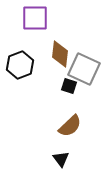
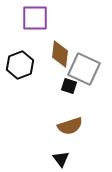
brown semicircle: rotated 25 degrees clockwise
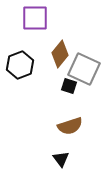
brown diamond: rotated 32 degrees clockwise
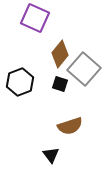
purple square: rotated 24 degrees clockwise
black hexagon: moved 17 px down
gray square: rotated 16 degrees clockwise
black square: moved 9 px left, 2 px up
black triangle: moved 10 px left, 4 px up
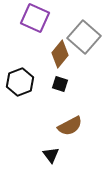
gray square: moved 32 px up
brown semicircle: rotated 10 degrees counterclockwise
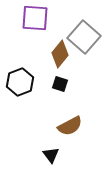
purple square: rotated 20 degrees counterclockwise
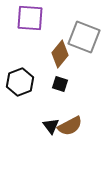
purple square: moved 5 px left
gray square: rotated 20 degrees counterclockwise
black triangle: moved 29 px up
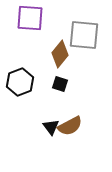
gray square: moved 2 px up; rotated 16 degrees counterclockwise
black triangle: moved 1 px down
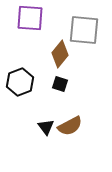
gray square: moved 5 px up
black triangle: moved 5 px left
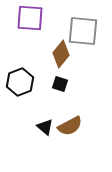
gray square: moved 1 px left, 1 px down
brown diamond: moved 1 px right
black triangle: moved 1 px left; rotated 12 degrees counterclockwise
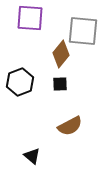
black square: rotated 21 degrees counterclockwise
black triangle: moved 13 px left, 29 px down
